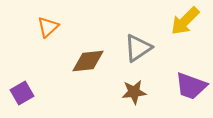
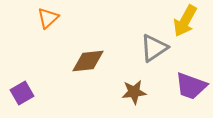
yellow arrow: rotated 16 degrees counterclockwise
orange triangle: moved 9 px up
gray triangle: moved 16 px right
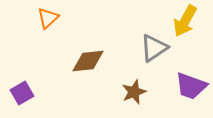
brown star: rotated 15 degrees counterclockwise
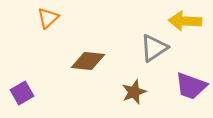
yellow arrow: rotated 64 degrees clockwise
brown diamond: rotated 12 degrees clockwise
